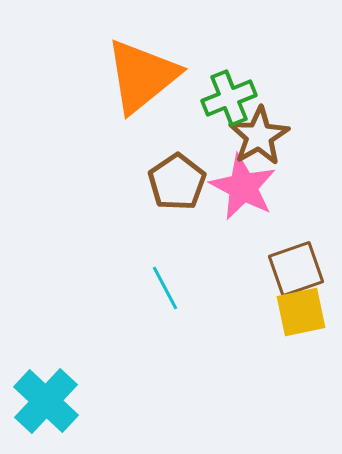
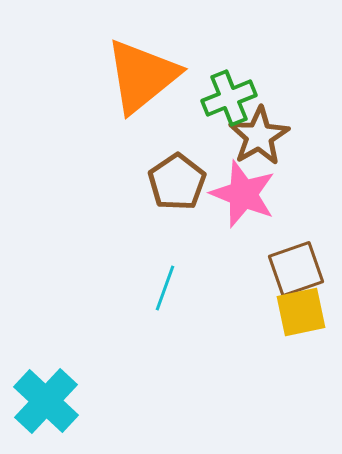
pink star: moved 7 px down; rotated 6 degrees counterclockwise
cyan line: rotated 48 degrees clockwise
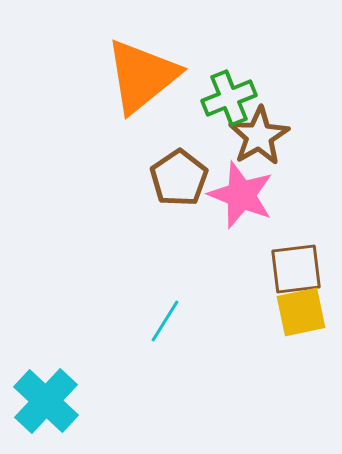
brown pentagon: moved 2 px right, 4 px up
pink star: moved 2 px left, 1 px down
brown square: rotated 12 degrees clockwise
cyan line: moved 33 px down; rotated 12 degrees clockwise
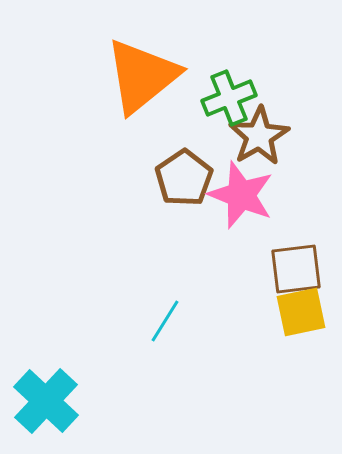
brown pentagon: moved 5 px right
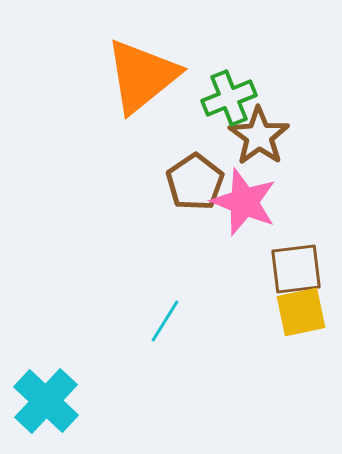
brown star: rotated 6 degrees counterclockwise
brown pentagon: moved 11 px right, 4 px down
pink star: moved 3 px right, 7 px down
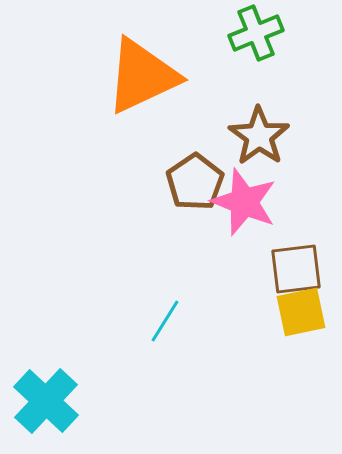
orange triangle: rotated 14 degrees clockwise
green cross: moved 27 px right, 65 px up
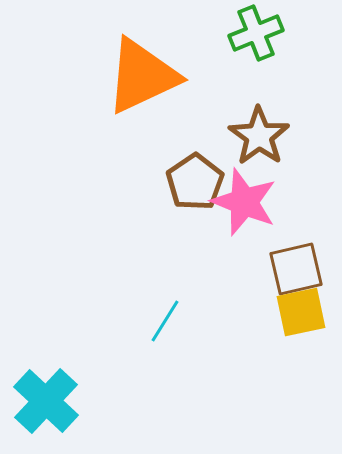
brown square: rotated 6 degrees counterclockwise
